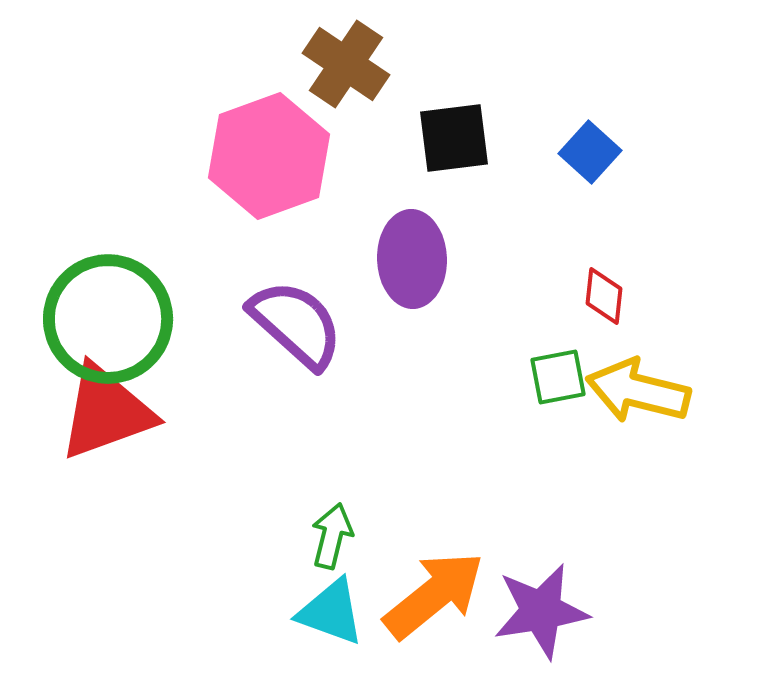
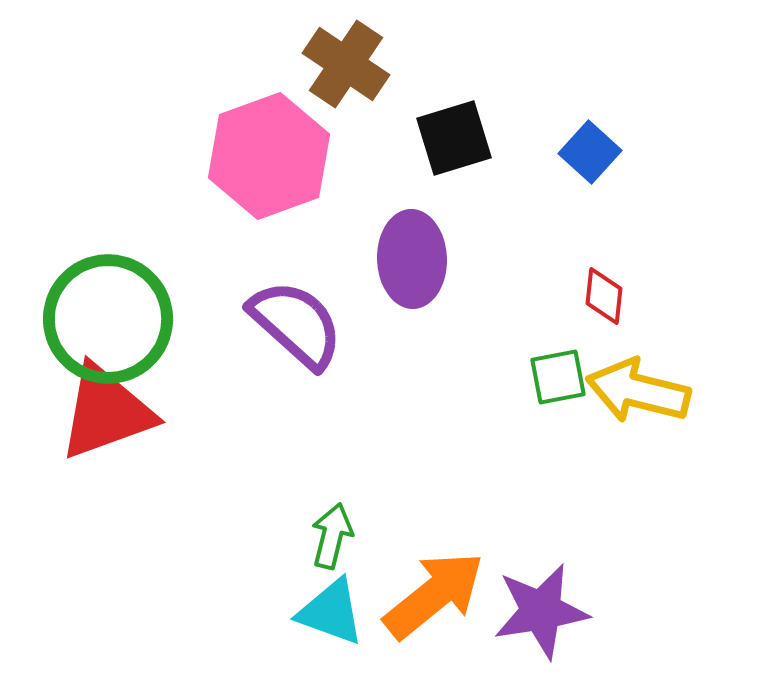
black square: rotated 10 degrees counterclockwise
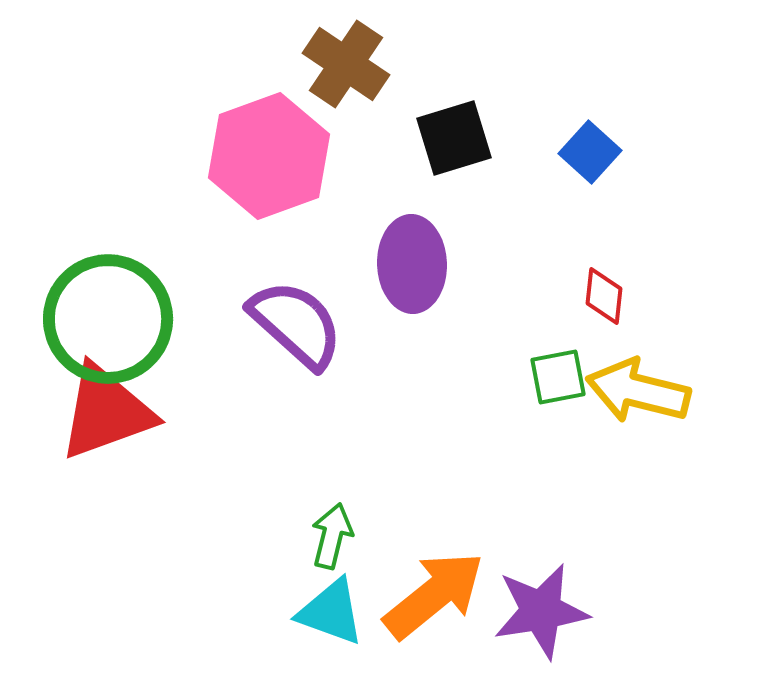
purple ellipse: moved 5 px down
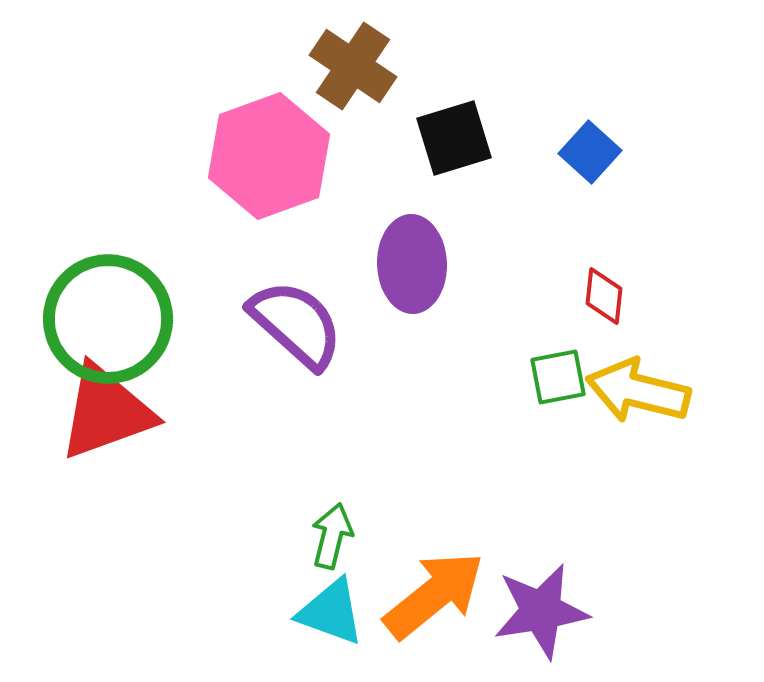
brown cross: moved 7 px right, 2 px down
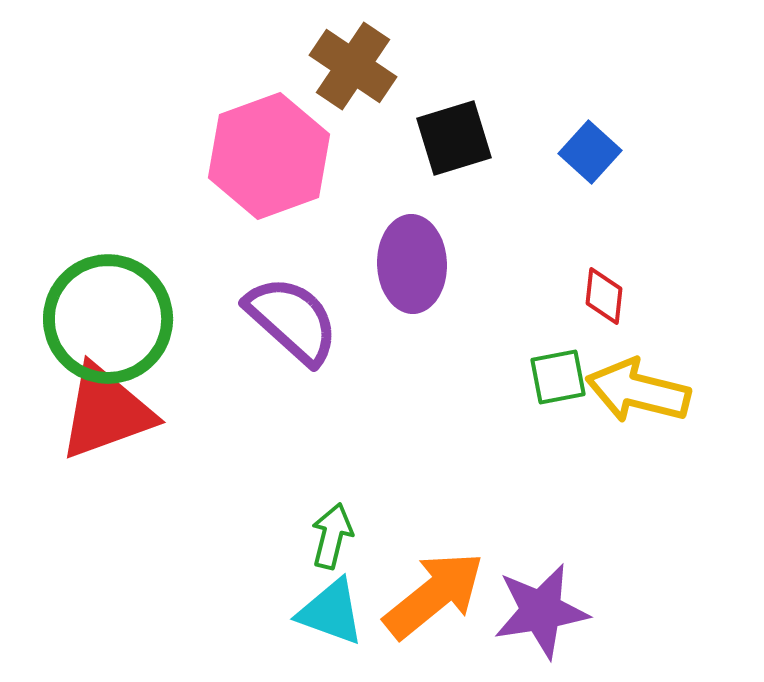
purple semicircle: moved 4 px left, 4 px up
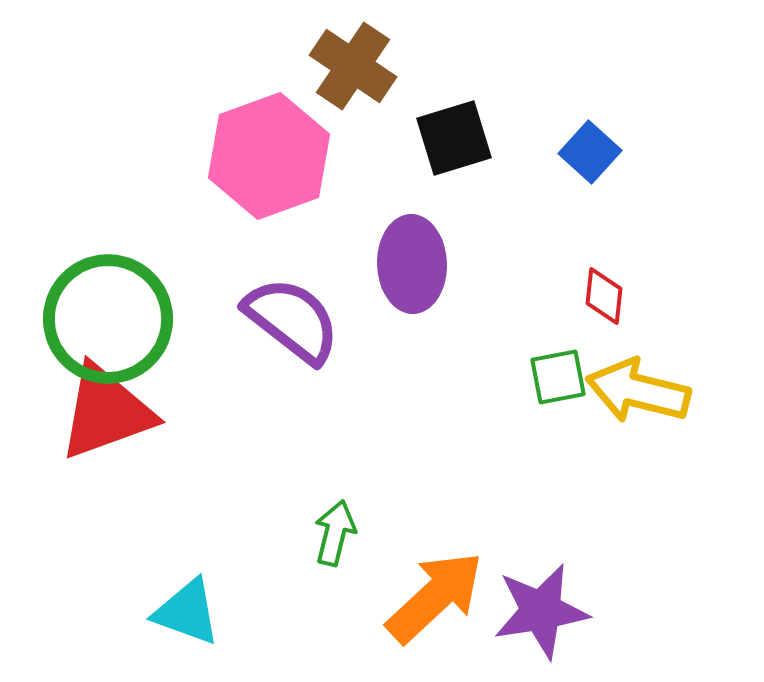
purple semicircle: rotated 4 degrees counterclockwise
green arrow: moved 3 px right, 3 px up
orange arrow: moved 1 px right, 2 px down; rotated 4 degrees counterclockwise
cyan triangle: moved 144 px left
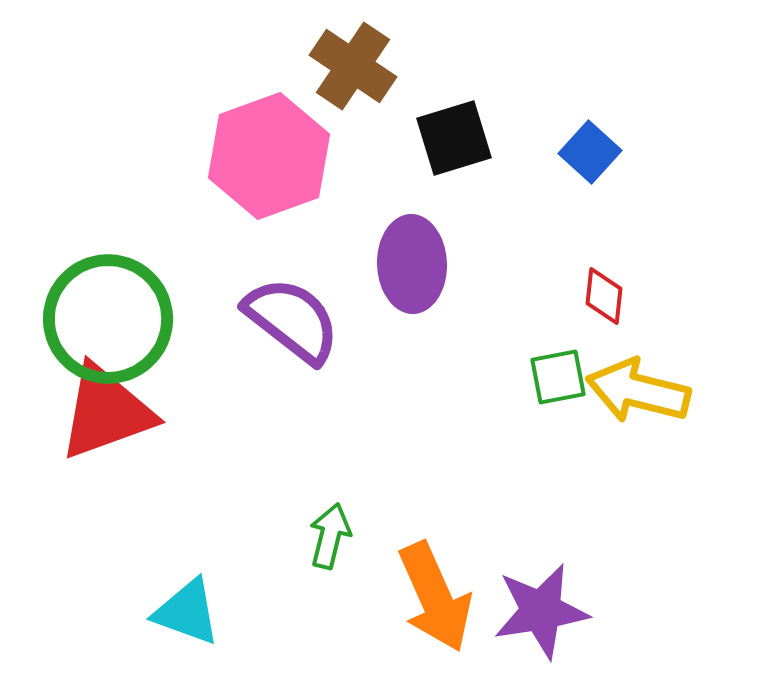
green arrow: moved 5 px left, 3 px down
orange arrow: rotated 109 degrees clockwise
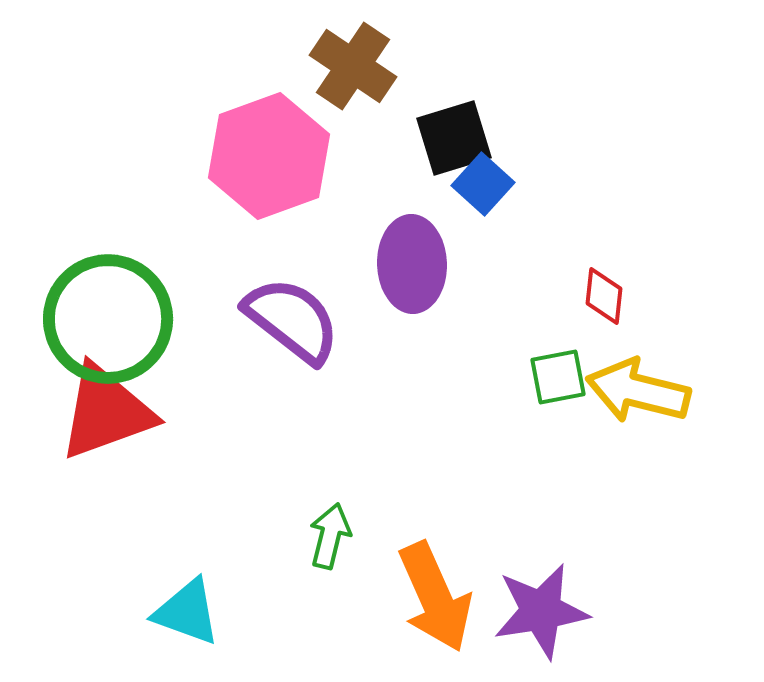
blue square: moved 107 px left, 32 px down
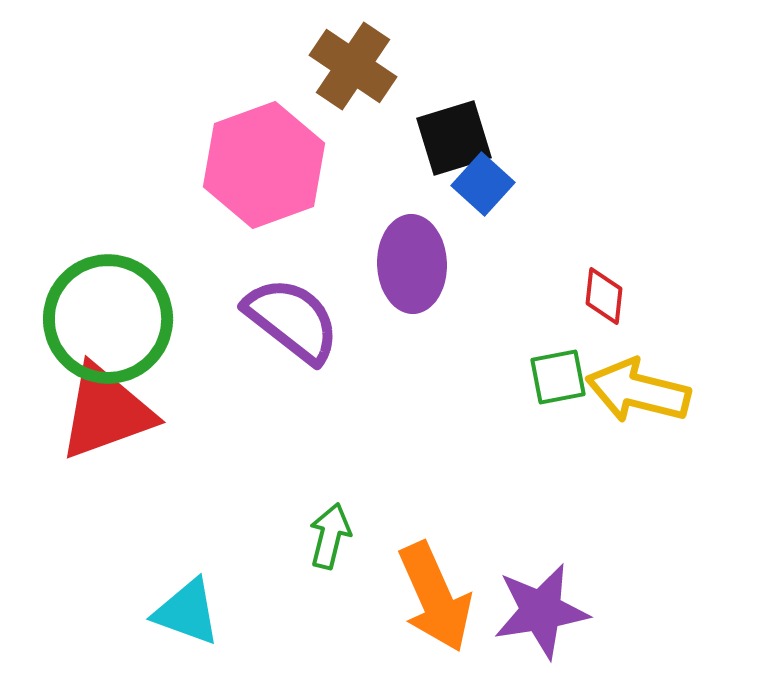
pink hexagon: moved 5 px left, 9 px down
